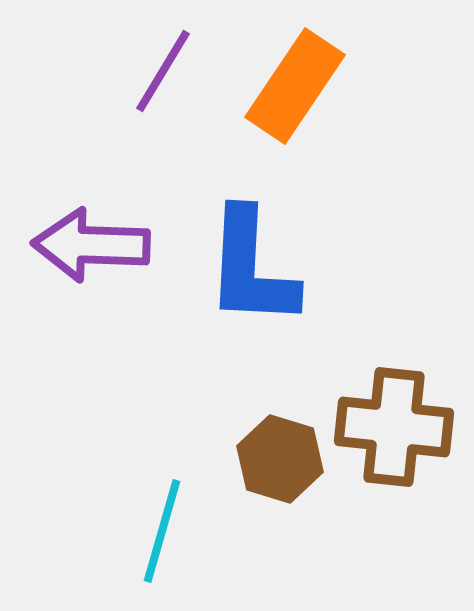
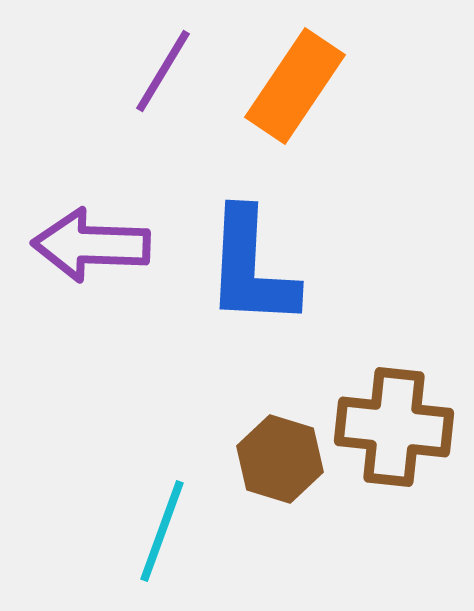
cyan line: rotated 4 degrees clockwise
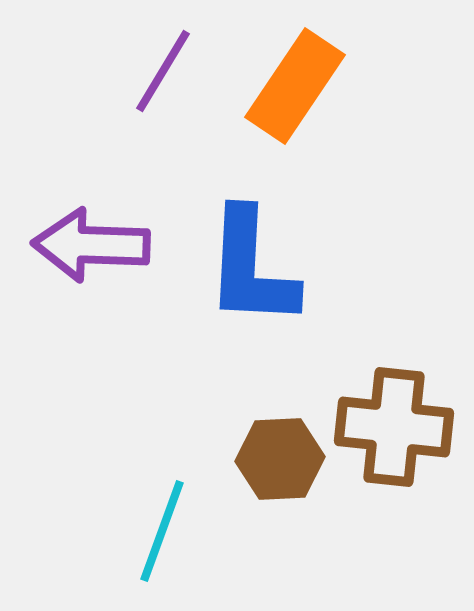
brown hexagon: rotated 20 degrees counterclockwise
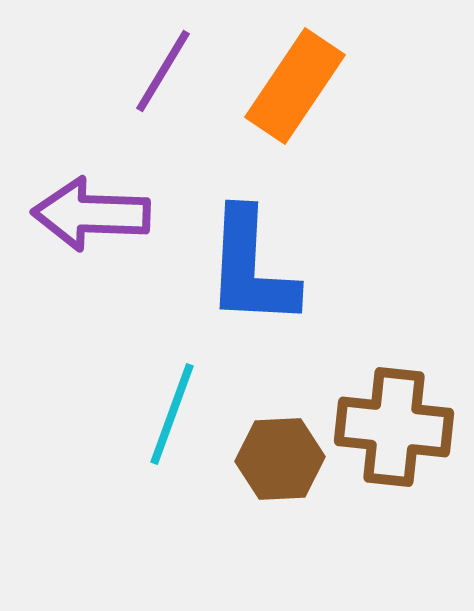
purple arrow: moved 31 px up
cyan line: moved 10 px right, 117 px up
